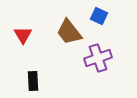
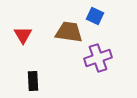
blue square: moved 4 px left
brown trapezoid: rotated 136 degrees clockwise
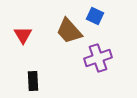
brown trapezoid: moved 1 px up; rotated 140 degrees counterclockwise
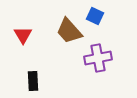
purple cross: rotated 8 degrees clockwise
